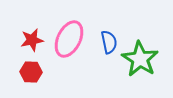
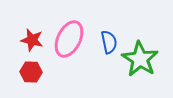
red star: rotated 25 degrees clockwise
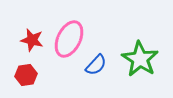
blue semicircle: moved 13 px left, 23 px down; rotated 55 degrees clockwise
red hexagon: moved 5 px left, 3 px down; rotated 10 degrees counterclockwise
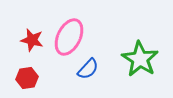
pink ellipse: moved 2 px up
blue semicircle: moved 8 px left, 4 px down
red hexagon: moved 1 px right, 3 px down
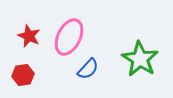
red star: moved 3 px left, 4 px up; rotated 10 degrees clockwise
red hexagon: moved 4 px left, 3 px up
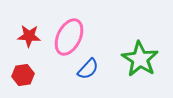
red star: rotated 20 degrees counterclockwise
